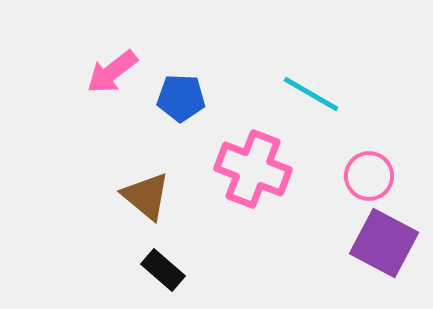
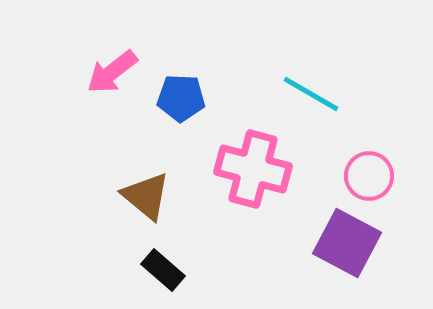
pink cross: rotated 6 degrees counterclockwise
purple square: moved 37 px left
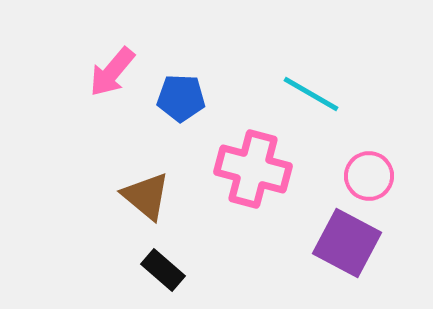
pink arrow: rotated 12 degrees counterclockwise
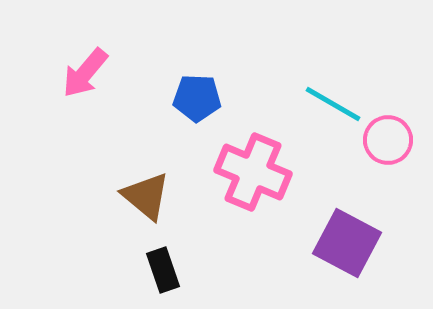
pink arrow: moved 27 px left, 1 px down
cyan line: moved 22 px right, 10 px down
blue pentagon: moved 16 px right
pink cross: moved 3 px down; rotated 8 degrees clockwise
pink circle: moved 19 px right, 36 px up
black rectangle: rotated 30 degrees clockwise
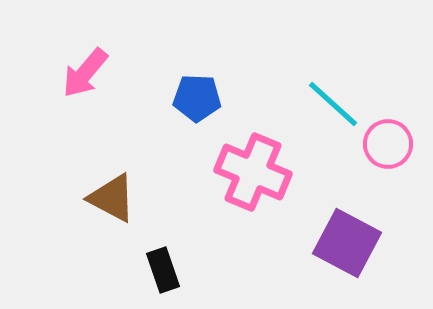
cyan line: rotated 12 degrees clockwise
pink circle: moved 4 px down
brown triangle: moved 34 px left, 2 px down; rotated 12 degrees counterclockwise
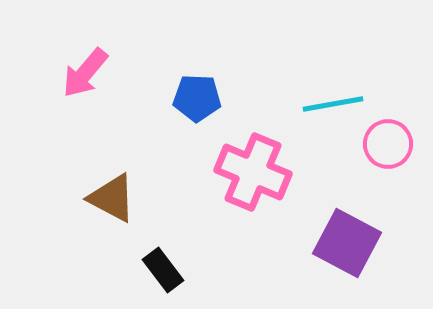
cyan line: rotated 52 degrees counterclockwise
black rectangle: rotated 18 degrees counterclockwise
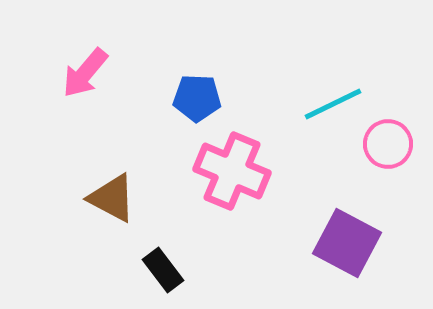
cyan line: rotated 16 degrees counterclockwise
pink cross: moved 21 px left, 1 px up
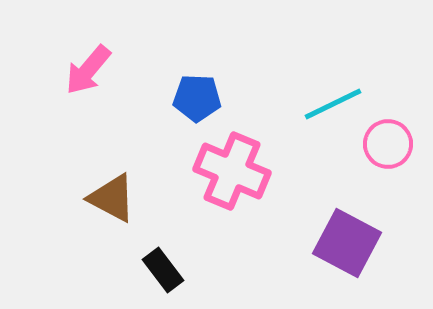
pink arrow: moved 3 px right, 3 px up
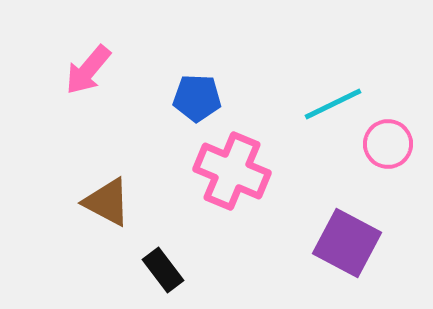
brown triangle: moved 5 px left, 4 px down
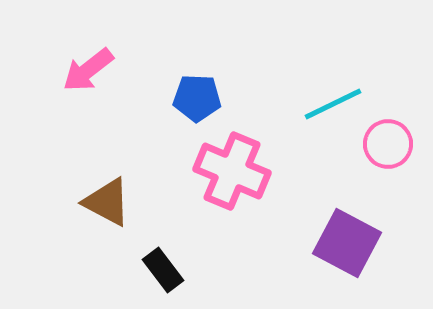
pink arrow: rotated 12 degrees clockwise
